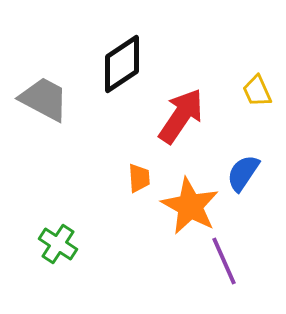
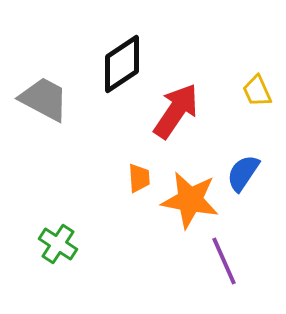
red arrow: moved 5 px left, 5 px up
orange star: moved 6 px up; rotated 18 degrees counterclockwise
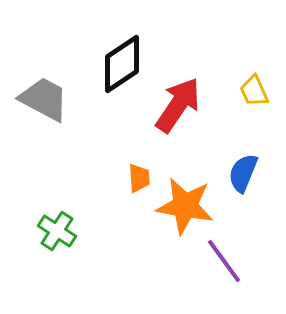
yellow trapezoid: moved 3 px left
red arrow: moved 2 px right, 6 px up
blue semicircle: rotated 12 degrees counterclockwise
orange star: moved 5 px left, 6 px down
green cross: moved 1 px left, 13 px up
purple line: rotated 12 degrees counterclockwise
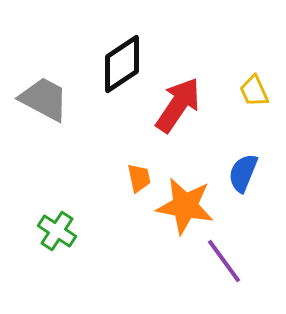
orange trapezoid: rotated 8 degrees counterclockwise
